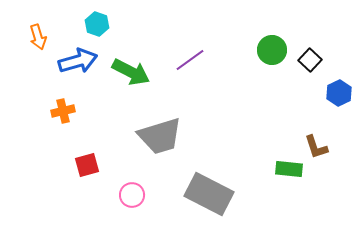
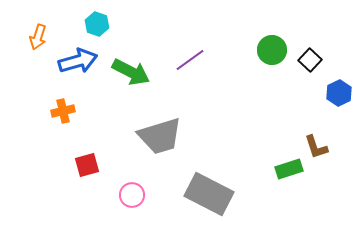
orange arrow: rotated 35 degrees clockwise
green rectangle: rotated 24 degrees counterclockwise
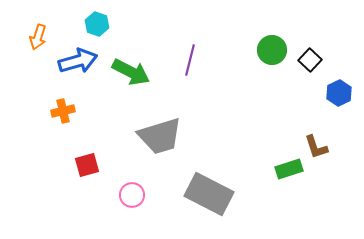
purple line: rotated 40 degrees counterclockwise
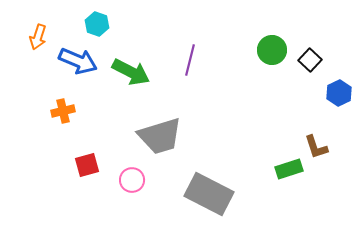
blue arrow: rotated 39 degrees clockwise
pink circle: moved 15 px up
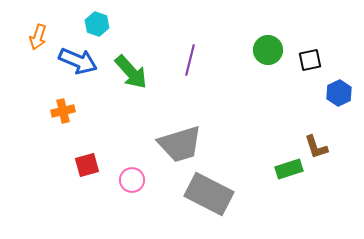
green circle: moved 4 px left
black square: rotated 35 degrees clockwise
green arrow: rotated 21 degrees clockwise
gray trapezoid: moved 20 px right, 8 px down
